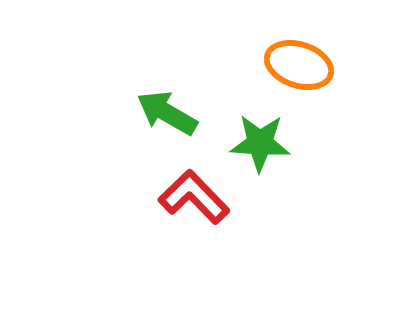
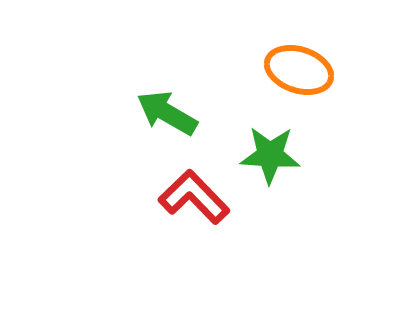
orange ellipse: moved 5 px down
green star: moved 10 px right, 12 px down
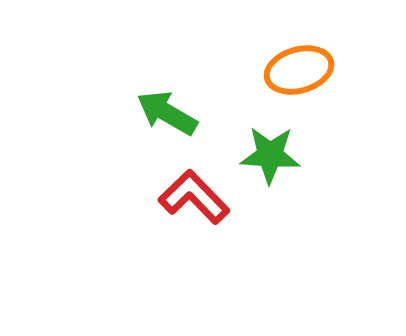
orange ellipse: rotated 34 degrees counterclockwise
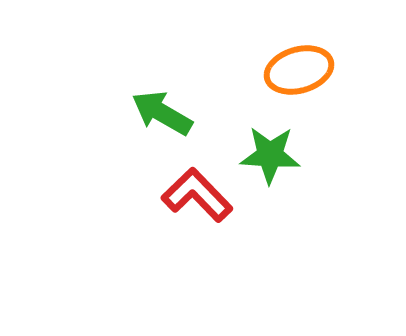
green arrow: moved 5 px left
red L-shape: moved 3 px right, 2 px up
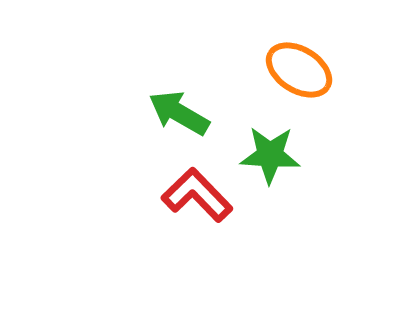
orange ellipse: rotated 48 degrees clockwise
green arrow: moved 17 px right
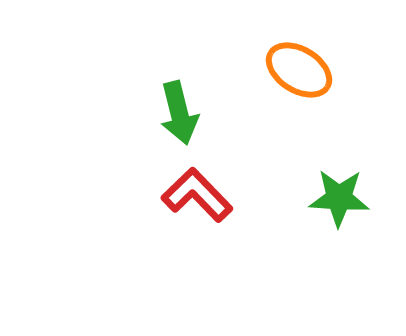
green arrow: rotated 134 degrees counterclockwise
green star: moved 69 px right, 43 px down
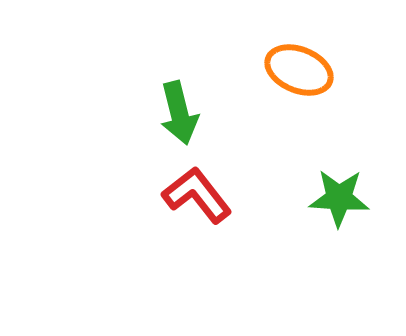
orange ellipse: rotated 10 degrees counterclockwise
red L-shape: rotated 6 degrees clockwise
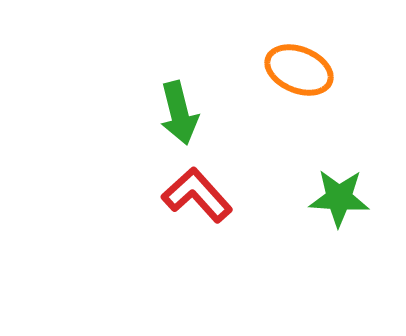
red L-shape: rotated 4 degrees counterclockwise
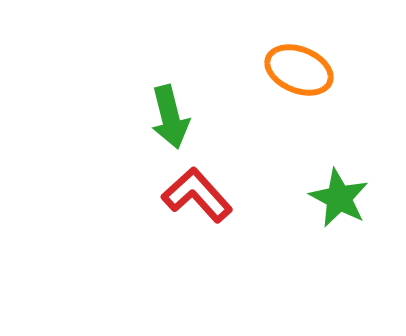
green arrow: moved 9 px left, 4 px down
green star: rotated 24 degrees clockwise
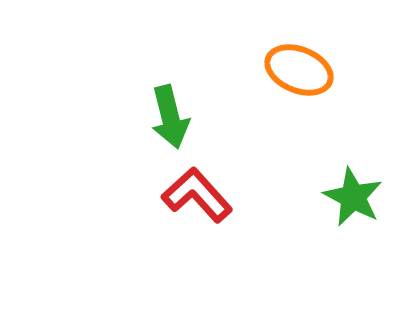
green star: moved 14 px right, 1 px up
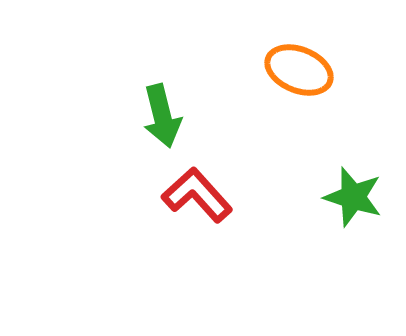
green arrow: moved 8 px left, 1 px up
green star: rotated 10 degrees counterclockwise
